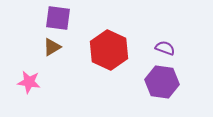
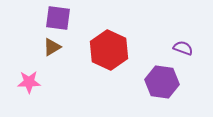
purple semicircle: moved 18 px right
pink star: rotated 10 degrees counterclockwise
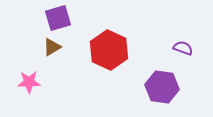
purple square: rotated 24 degrees counterclockwise
purple hexagon: moved 5 px down
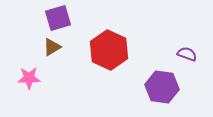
purple semicircle: moved 4 px right, 6 px down
pink star: moved 4 px up
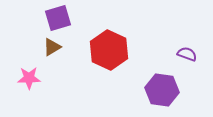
purple hexagon: moved 3 px down
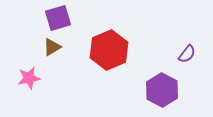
red hexagon: rotated 12 degrees clockwise
purple semicircle: rotated 108 degrees clockwise
pink star: rotated 10 degrees counterclockwise
purple hexagon: rotated 20 degrees clockwise
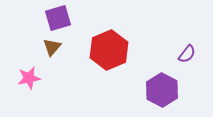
brown triangle: rotated 18 degrees counterclockwise
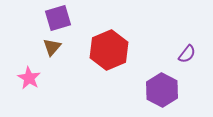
pink star: rotated 30 degrees counterclockwise
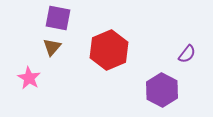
purple square: rotated 28 degrees clockwise
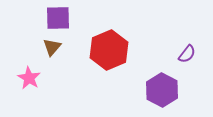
purple square: rotated 12 degrees counterclockwise
